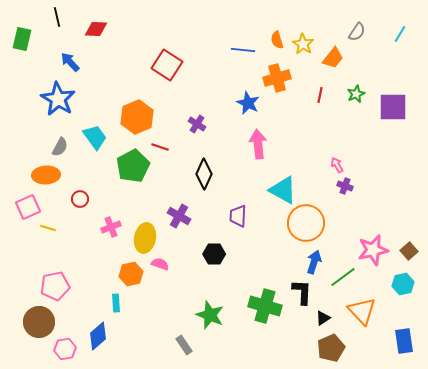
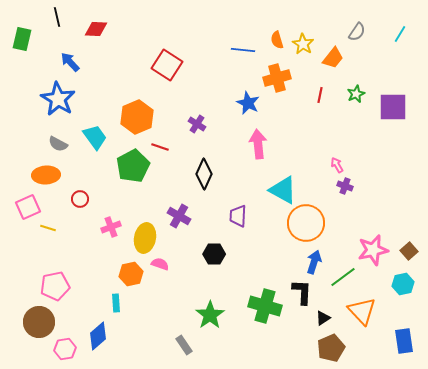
gray semicircle at (60, 147): moved 2 px left, 3 px up; rotated 90 degrees clockwise
green star at (210, 315): rotated 16 degrees clockwise
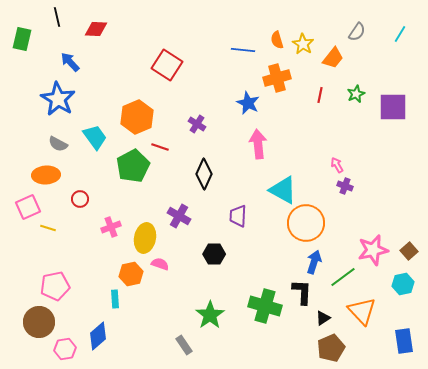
cyan rectangle at (116, 303): moved 1 px left, 4 px up
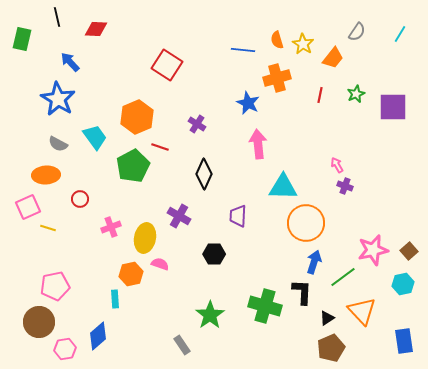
cyan triangle at (283, 190): moved 3 px up; rotated 28 degrees counterclockwise
black triangle at (323, 318): moved 4 px right
gray rectangle at (184, 345): moved 2 px left
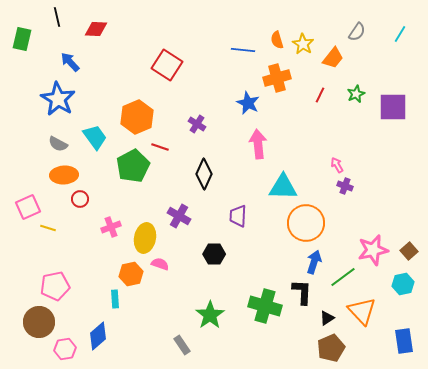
red line at (320, 95): rotated 14 degrees clockwise
orange ellipse at (46, 175): moved 18 px right
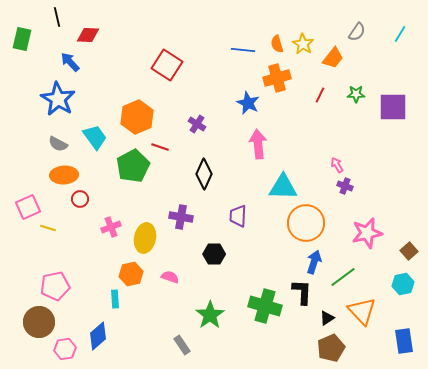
red diamond at (96, 29): moved 8 px left, 6 px down
orange semicircle at (277, 40): moved 4 px down
green star at (356, 94): rotated 24 degrees clockwise
purple cross at (179, 216): moved 2 px right, 1 px down; rotated 20 degrees counterclockwise
pink star at (373, 250): moved 6 px left, 17 px up
pink semicircle at (160, 264): moved 10 px right, 13 px down
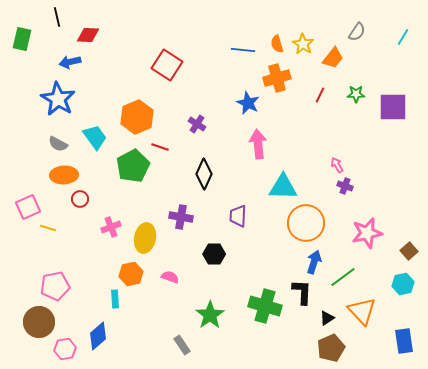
cyan line at (400, 34): moved 3 px right, 3 px down
blue arrow at (70, 62): rotated 60 degrees counterclockwise
